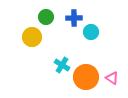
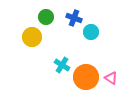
blue cross: rotated 21 degrees clockwise
pink triangle: moved 1 px left
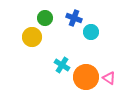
green circle: moved 1 px left, 1 px down
pink triangle: moved 2 px left
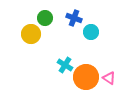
yellow circle: moved 1 px left, 3 px up
cyan cross: moved 3 px right
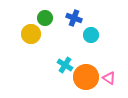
cyan circle: moved 3 px down
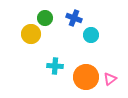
cyan cross: moved 10 px left, 1 px down; rotated 28 degrees counterclockwise
pink triangle: moved 1 px right, 1 px down; rotated 48 degrees clockwise
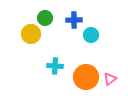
blue cross: moved 2 px down; rotated 21 degrees counterclockwise
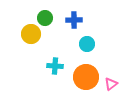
cyan circle: moved 4 px left, 9 px down
pink triangle: moved 1 px right, 5 px down
